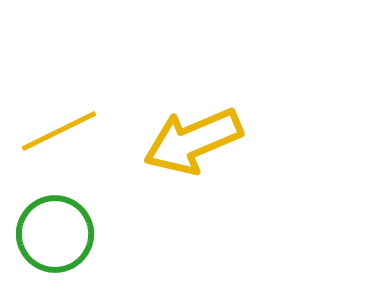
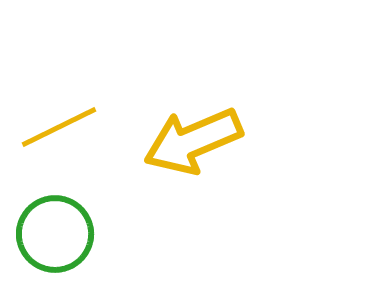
yellow line: moved 4 px up
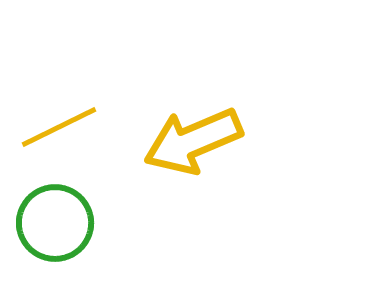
green circle: moved 11 px up
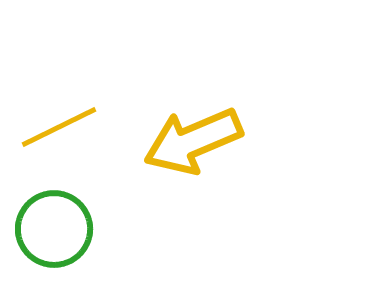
green circle: moved 1 px left, 6 px down
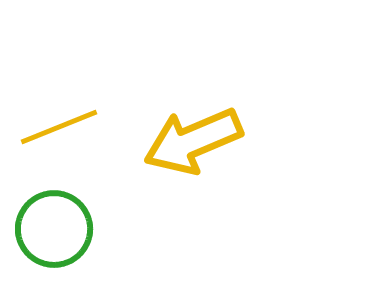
yellow line: rotated 4 degrees clockwise
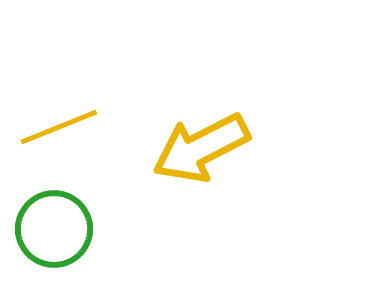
yellow arrow: moved 8 px right, 7 px down; rotated 4 degrees counterclockwise
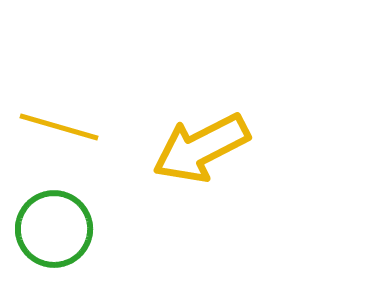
yellow line: rotated 38 degrees clockwise
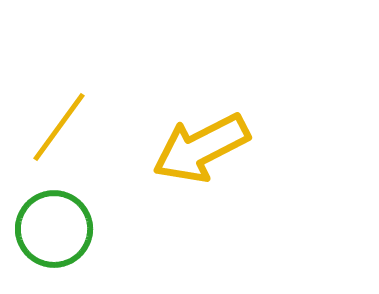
yellow line: rotated 70 degrees counterclockwise
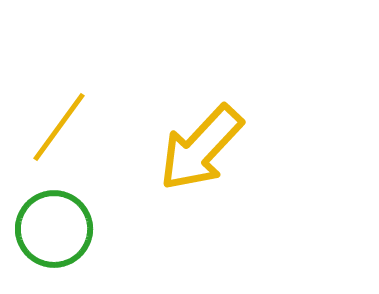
yellow arrow: rotated 20 degrees counterclockwise
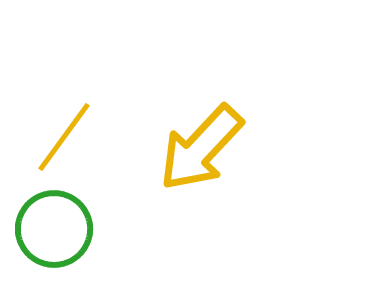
yellow line: moved 5 px right, 10 px down
